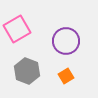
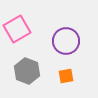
orange square: rotated 21 degrees clockwise
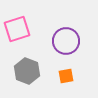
pink square: rotated 12 degrees clockwise
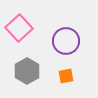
pink square: moved 2 px right, 1 px up; rotated 24 degrees counterclockwise
gray hexagon: rotated 10 degrees clockwise
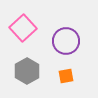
pink square: moved 4 px right
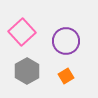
pink square: moved 1 px left, 4 px down
orange square: rotated 21 degrees counterclockwise
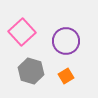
gray hexagon: moved 4 px right; rotated 15 degrees counterclockwise
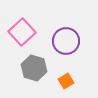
gray hexagon: moved 3 px right, 3 px up
orange square: moved 5 px down
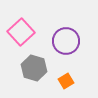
pink square: moved 1 px left
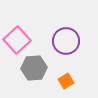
pink square: moved 4 px left, 8 px down
gray hexagon: rotated 20 degrees counterclockwise
